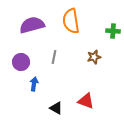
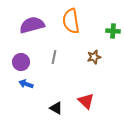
blue arrow: moved 8 px left; rotated 80 degrees counterclockwise
red triangle: rotated 24 degrees clockwise
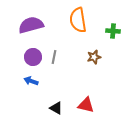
orange semicircle: moved 7 px right, 1 px up
purple semicircle: moved 1 px left
purple circle: moved 12 px right, 5 px up
blue arrow: moved 5 px right, 3 px up
red triangle: moved 4 px down; rotated 30 degrees counterclockwise
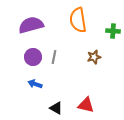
blue arrow: moved 4 px right, 3 px down
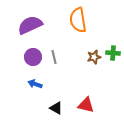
purple semicircle: moved 1 px left; rotated 10 degrees counterclockwise
green cross: moved 22 px down
gray line: rotated 24 degrees counterclockwise
